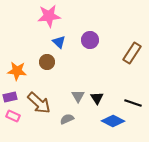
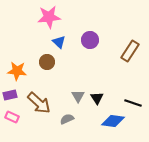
pink star: moved 1 px down
brown rectangle: moved 2 px left, 2 px up
purple rectangle: moved 2 px up
pink rectangle: moved 1 px left, 1 px down
blue diamond: rotated 20 degrees counterclockwise
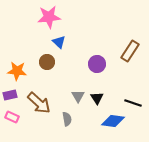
purple circle: moved 7 px right, 24 px down
gray semicircle: rotated 104 degrees clockwise
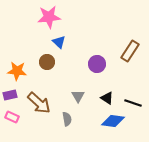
black triangle: moved 10 px right; rotated 24 degrees counterclockwise
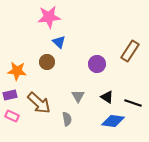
black triangle: moved 1 px up
pink rectangle: moved 1 px up
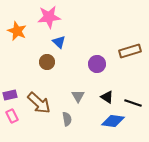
brown rectangle: rotated 40 degrees clockwise
orange star: moved 40 px up; rotated 18 degrees clockwise
pink rectangle: rotated 40 degrees clockwise
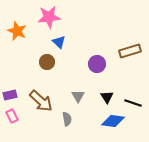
black triangle: rotated 24 degrees clockwise
brown arrow: moved 2 px right, 2 px up
